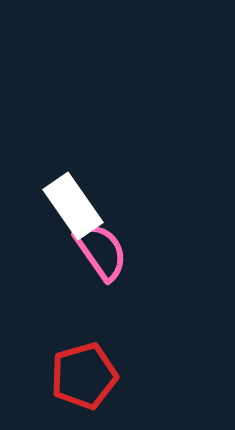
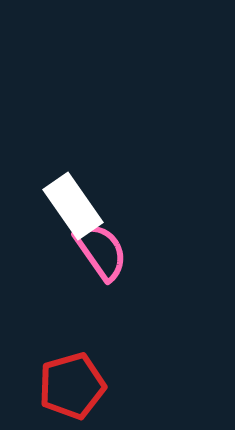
red pentagon: moved 12 px left, 10 px down
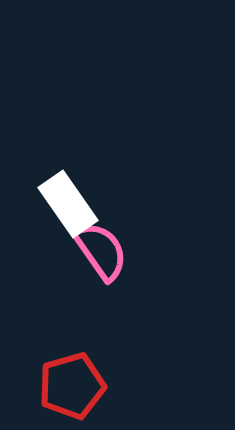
white rectangle: moved 5 px left, 2 px up
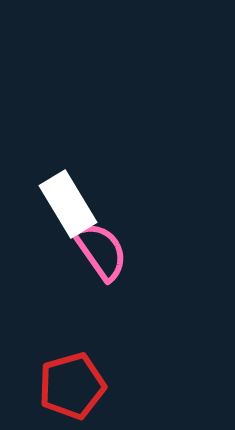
white rectangle: rotated 4 degrees clockwise
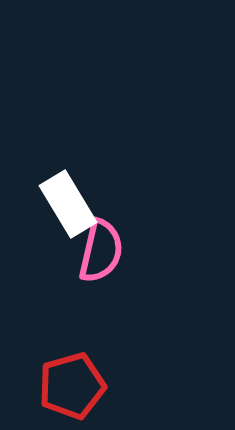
pink semicircle: rotated 48 degrees clockwise
